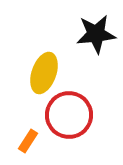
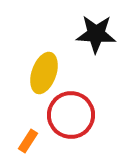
black star: rotated 9 degrees clockwise
red circle: moved 2 px right
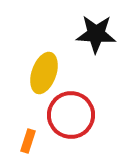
orange rectangle: rotated 15 degrees counterclockwise
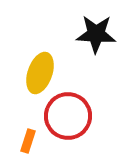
yellow ellipse: moved 4 px left
red circle: moved 3 px left, 1 px down
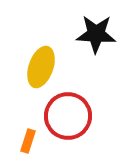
yellow ellipse: moved 1 px right, 6 px up
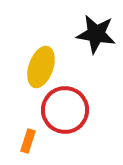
black star: rotated 6 degrees clockwise
red circle: moved 3 px left, 6 px up
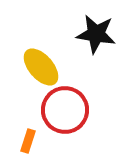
yellow ellipse: rotated 60 degrees counterclockwise
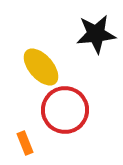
black star: rotated 15 degrees counterclockwise
orange rectangle: moved 3 px left, 2 px down; rotated 40 degrees counterclockwise
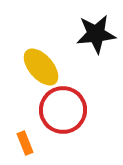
red circle: moved 2 px left
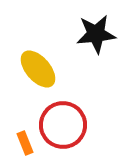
yellow ellipse: moved 3 px left, 2 px down
red circle: moved 15 px down
